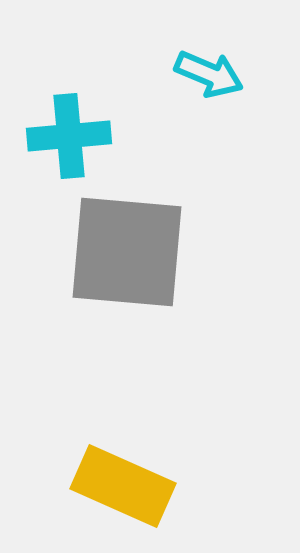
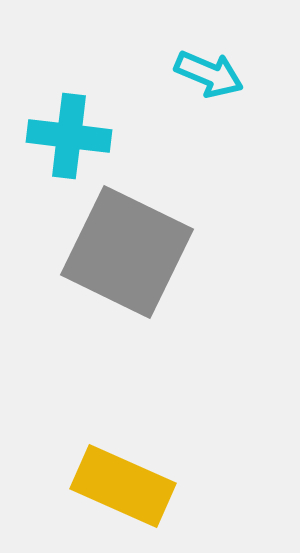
cyan cross: rotated 12 degrees clockwise
gray square: rotated 21 degrees clockwise
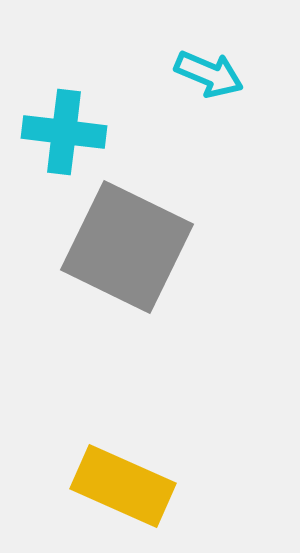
cyan cross: moved 5 px left, 4 px up
gray square: moved 5 px up
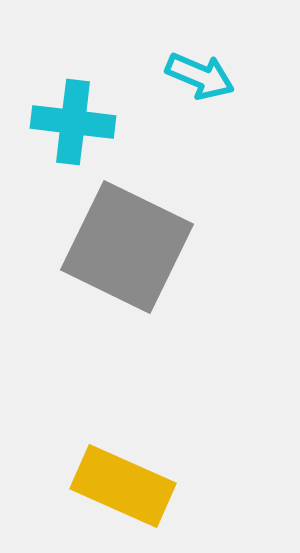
cyan arrow: moved 9 px left, 2 px down
cyan cross: moved 9 px right, 10 px up
